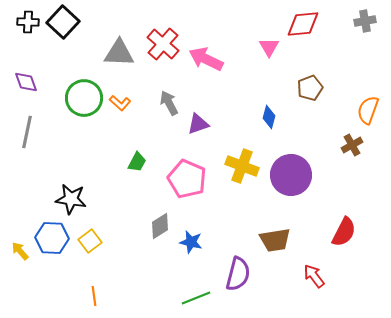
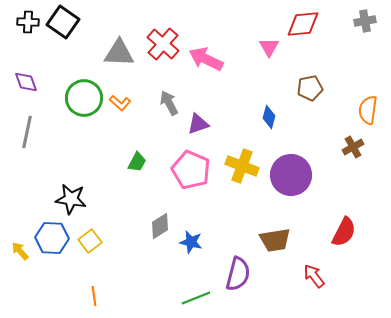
black square: rotated 8 degrees counterclockwise
brown pentagon: rotated 10 degrees clockwise
orange semicircle: rotated 12 degrees counterclockwise
brown cross: moved 1 px right, 2 px down
pink pentagon: moved 4 px right, 9 px up
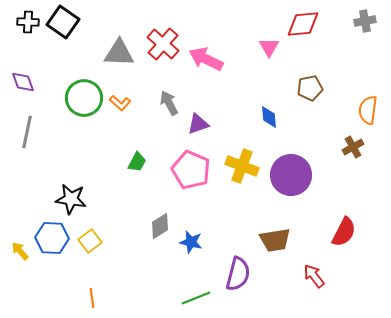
purple diamond: moved 3 px left
blue diamond: rotated 20 degrees counterclockwise
orange line: moved 2 px left, 2 px down
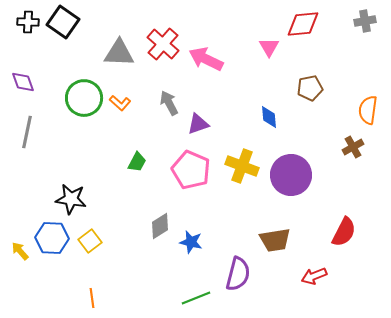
red arrow: rotated 75 degrees counterclockwise
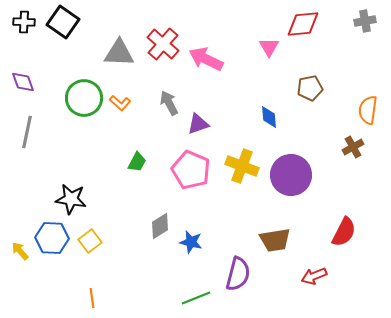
black cross: moved 4 px left
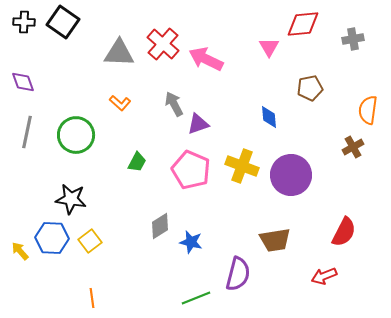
gray cross: moved 12 px left, 18 px down
green circle: moved 8 px left, 37 px down
gray arrow: moved 5 px right, 1 px down
red arrow: moved 10 px right
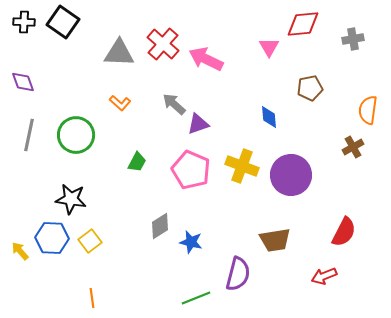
gray arrow: rotated 20 degrees counterclockwise
gray line: moved 2 px right, 3 px down
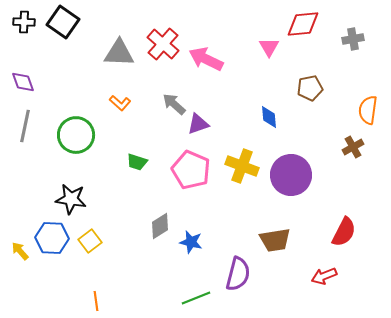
gray line: moved 4 px left, 9 px up
green trapezoid: rotated 80 degrees clockwise
orange line: moved 4 px right, 3 px down
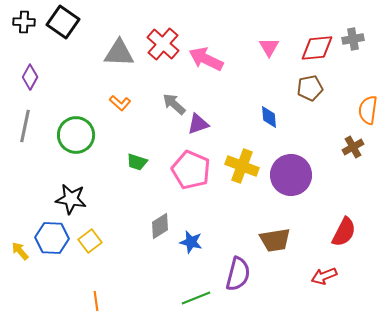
red diamond: moved 14 px right, 24 px down
purple diamond: moved 7 px right, 5 px up; rotated 50 degrees clockwise
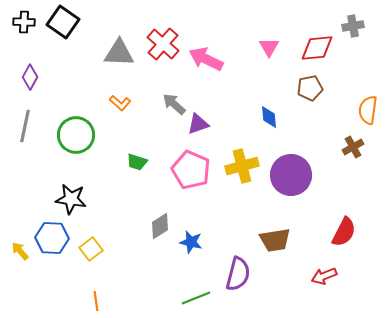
gray cross: moved 13 px up
yellow cross: rotated 36 degrees counterclockwise
yellow square: moved 1 px right, 8 px down
